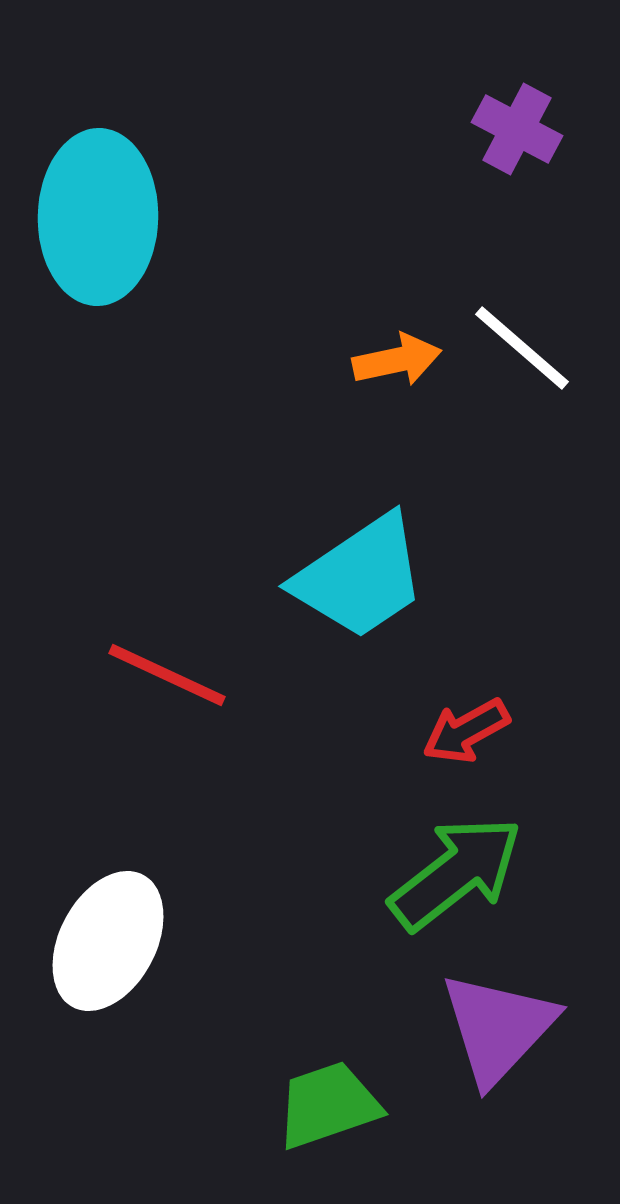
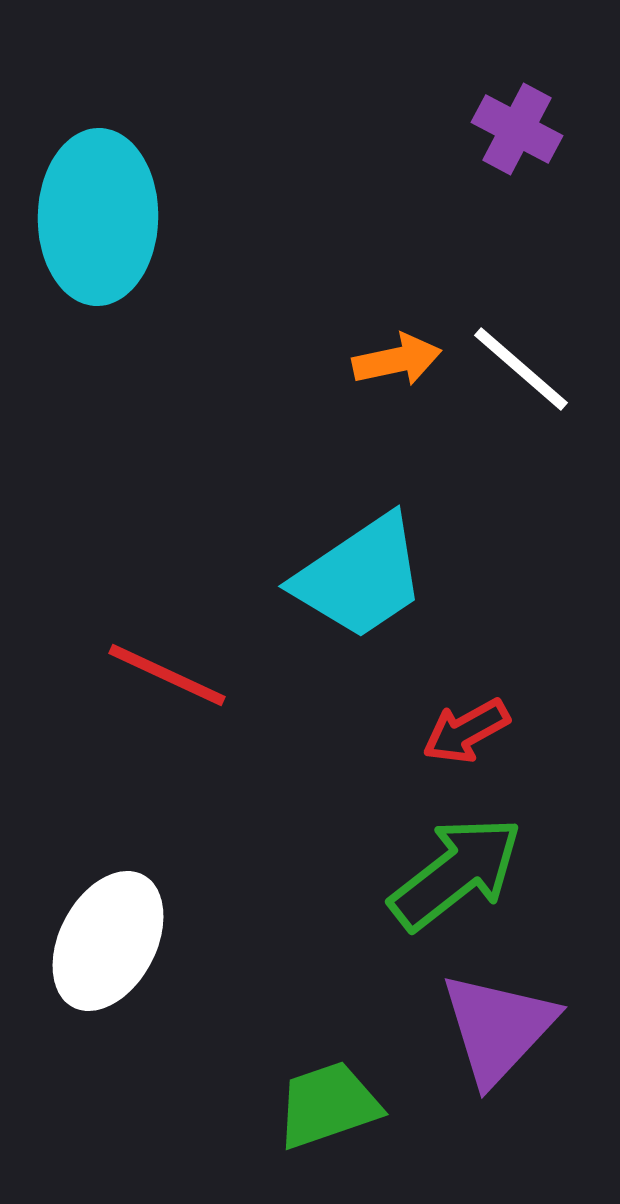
white line: moved 1 px left, 21 px down
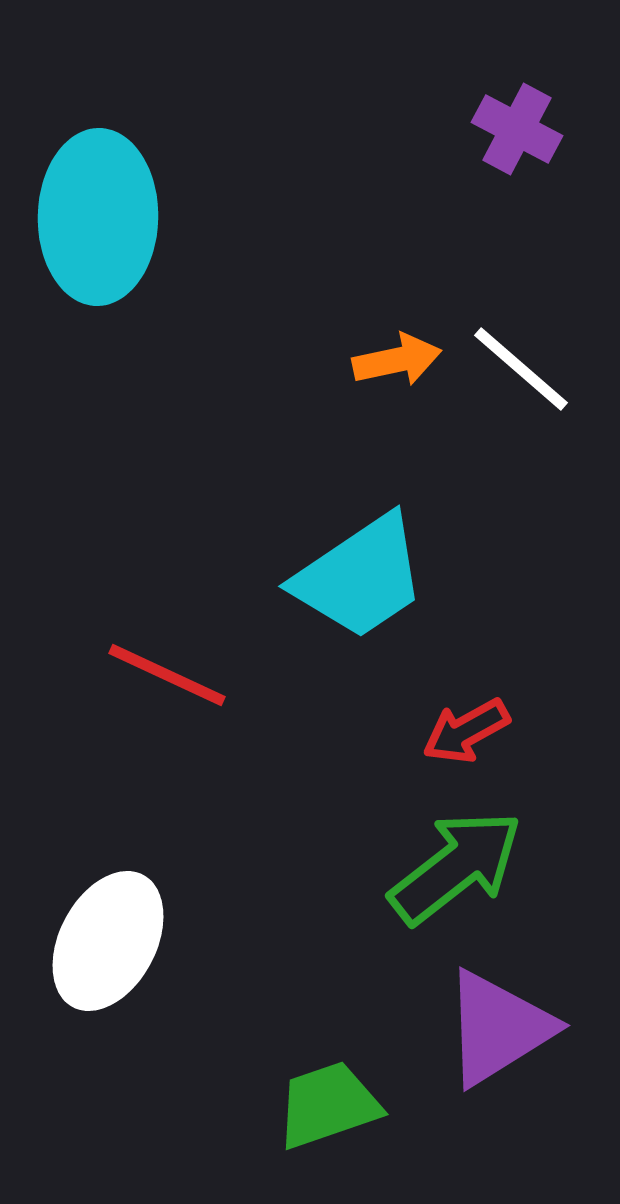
green arrow: moved 6 px up
purple triangle: rotated 15 degrees clockwise
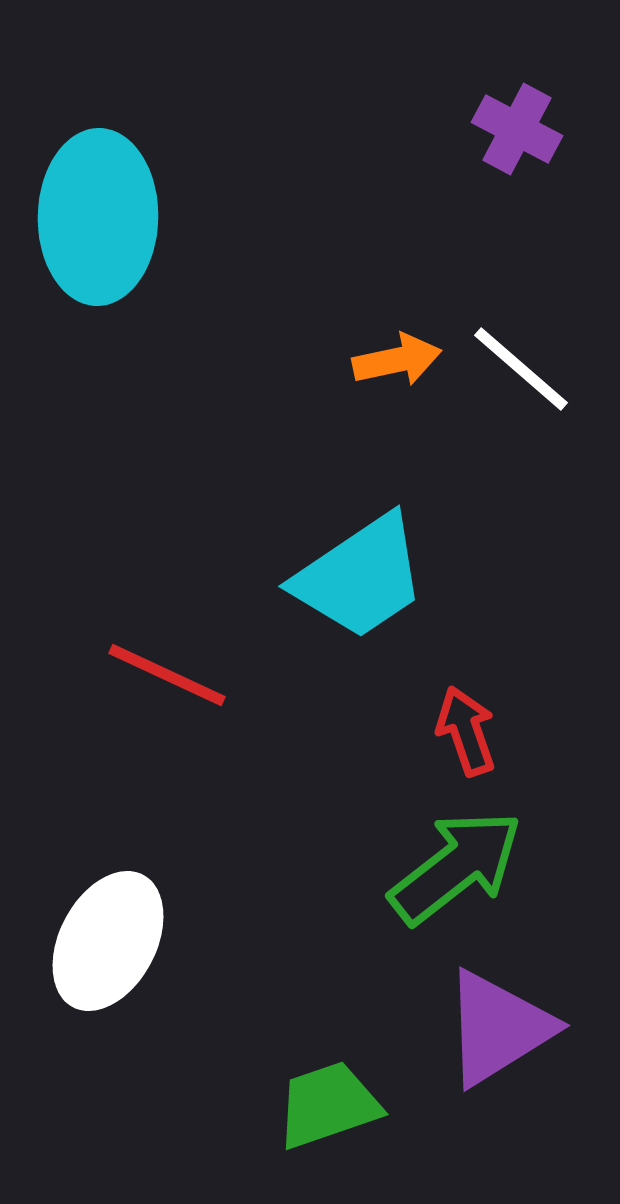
red arrow: rotated 100 degrees clockwise
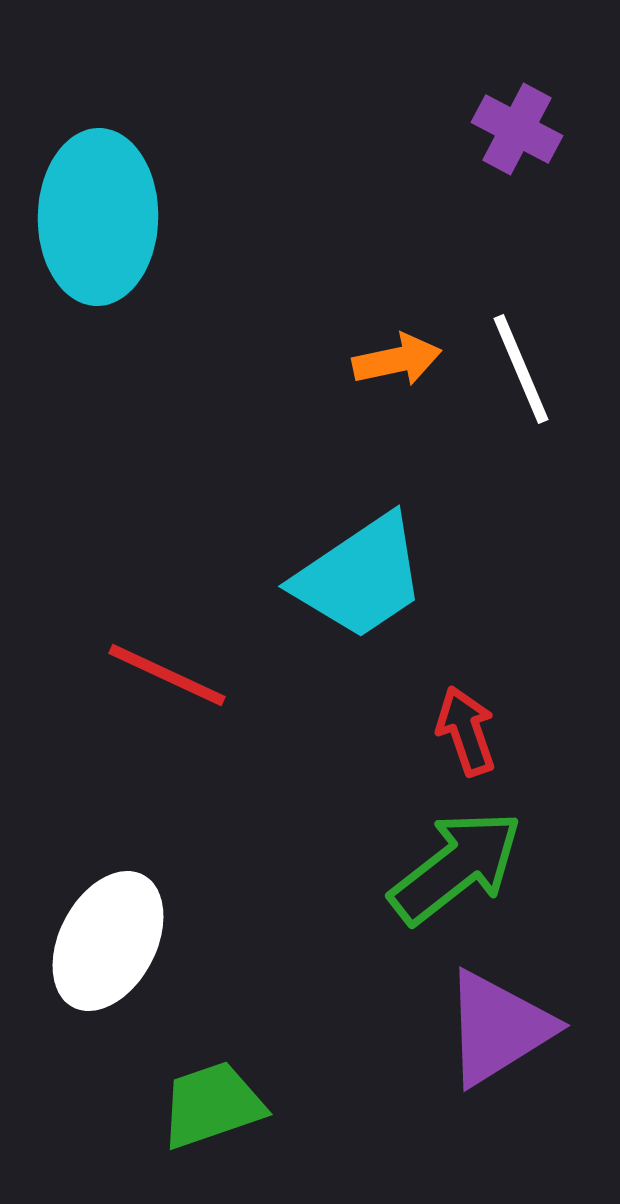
white line: rotated 26 degrees clockwise
green trapezoid: moved 116 px left
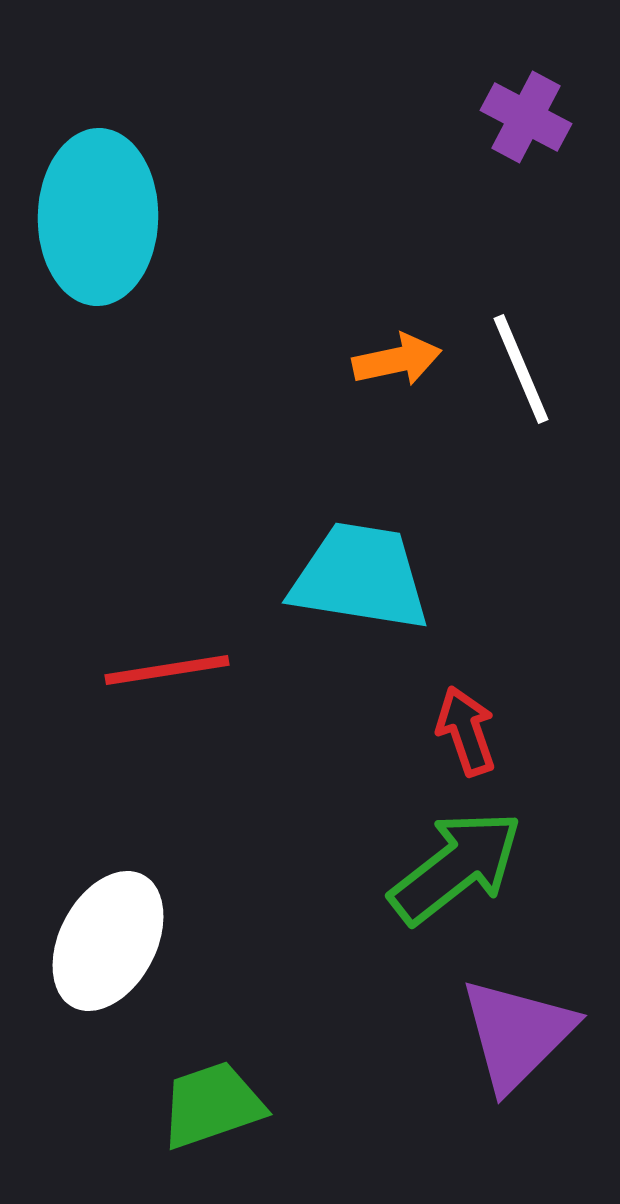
purple cross: moved 9 px right, 12 px up
cyan trapezoid: rotated 137 degrees counterclockwise
red line: moved 5 px up; rotated 34 degrees counterclockwise
purple triangle: moved 19 px right, 6 px down; rotated 13 degrees counterclockwise
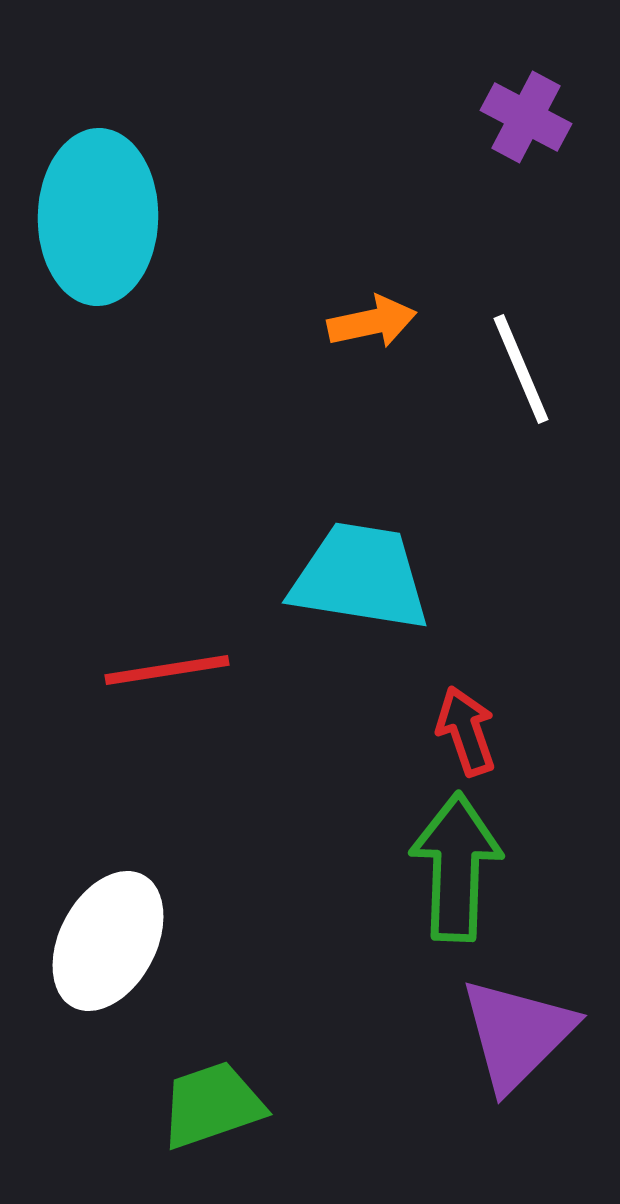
orange arrow: moved 25 px left, 38 px up
green arrow: rotated 50 degrees counterclockwise
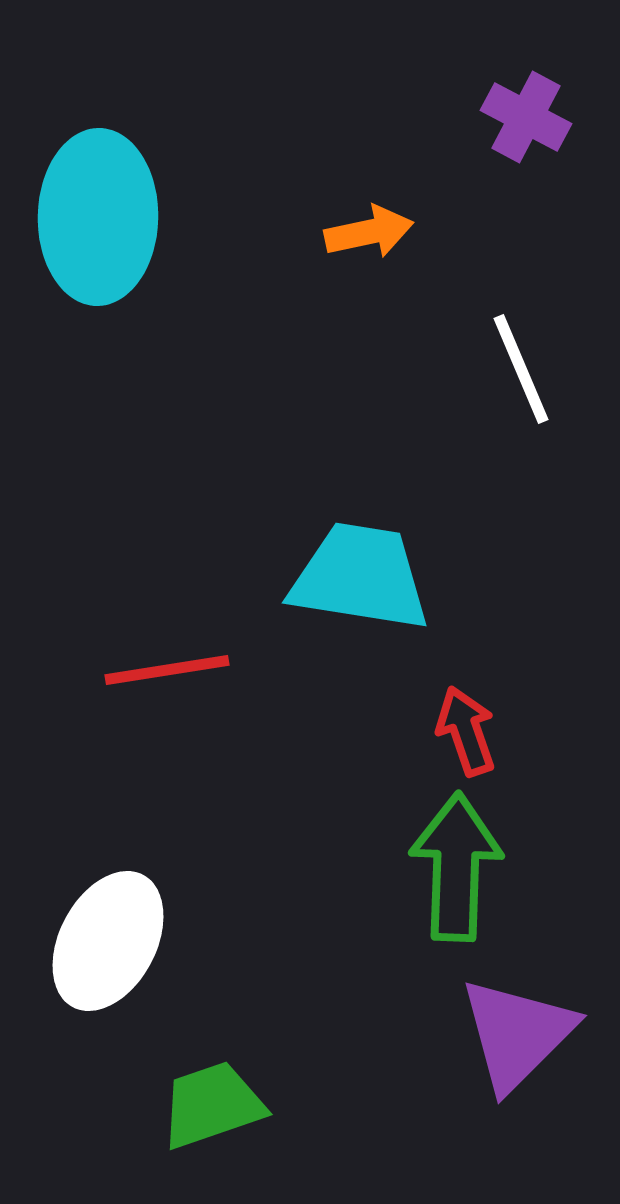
orange arrow: moved 3 px left, 90 px up
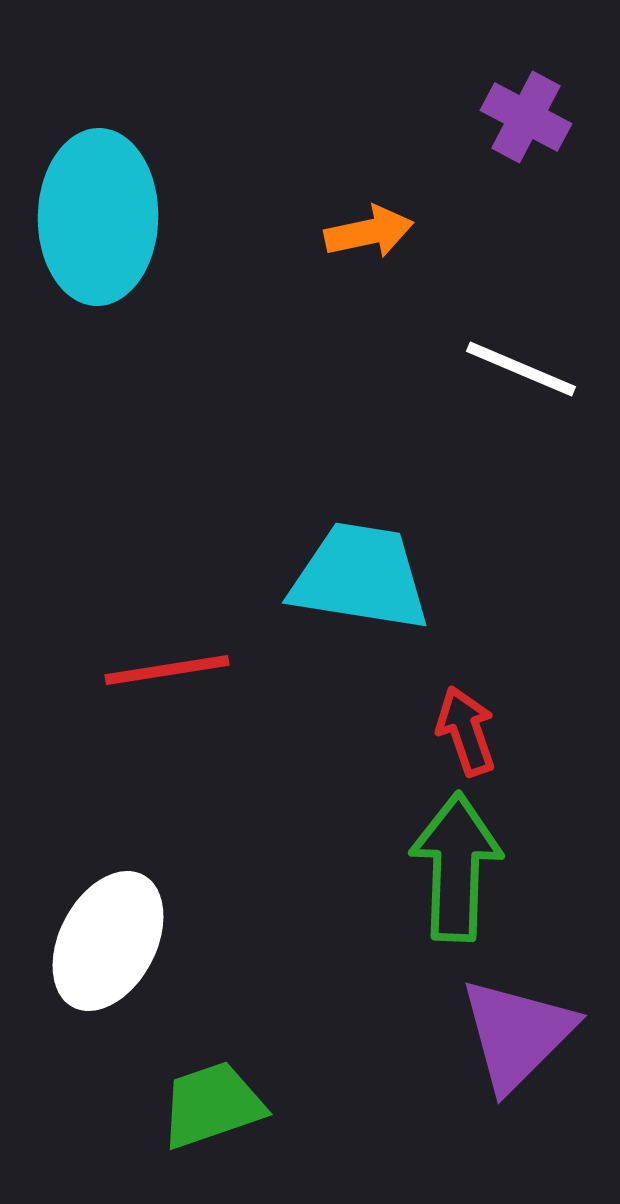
white line: rotated 44 degrees counterclockwise
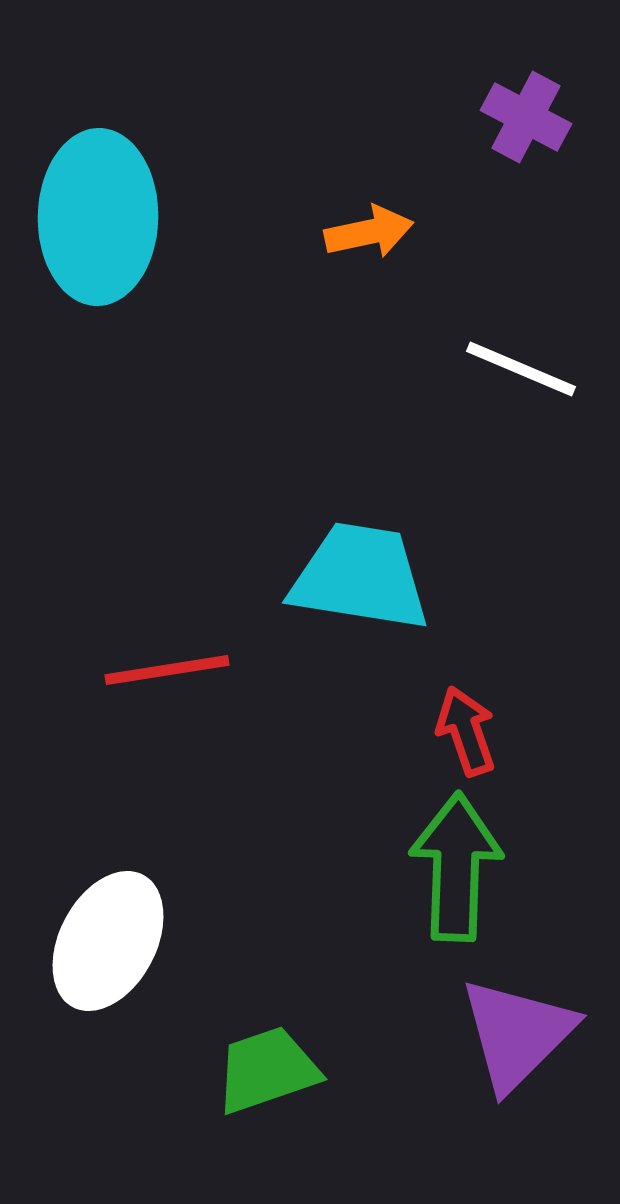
green trapezoid: moved 55 px right, 35 px up
